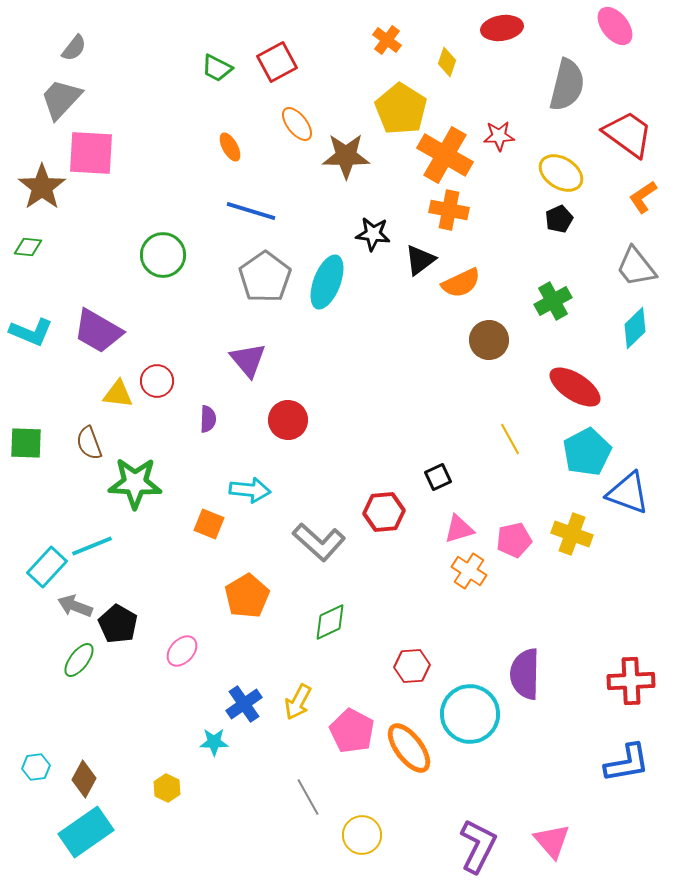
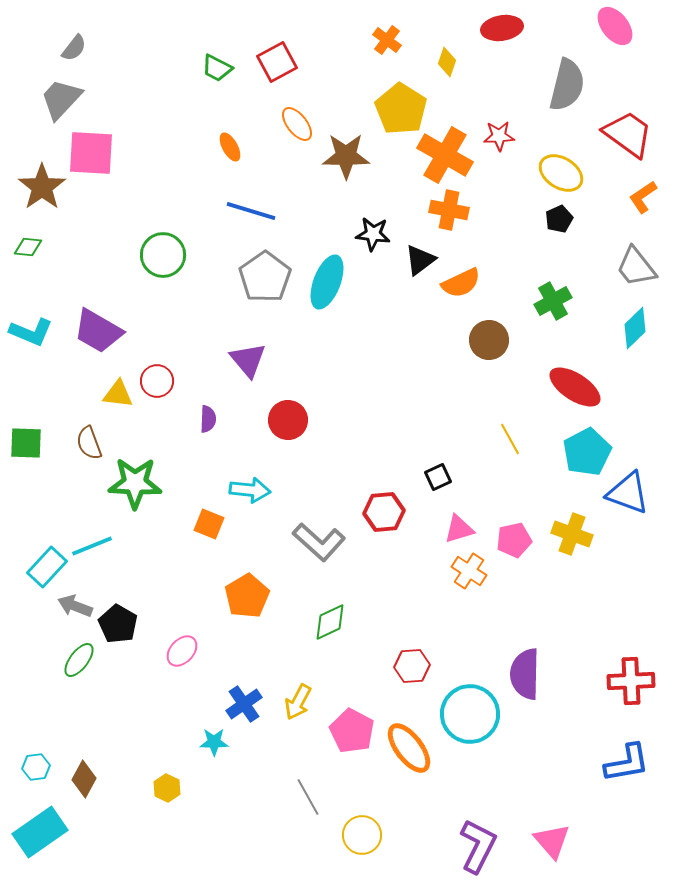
cyan rectangle at (86, 832): moved 46 px left
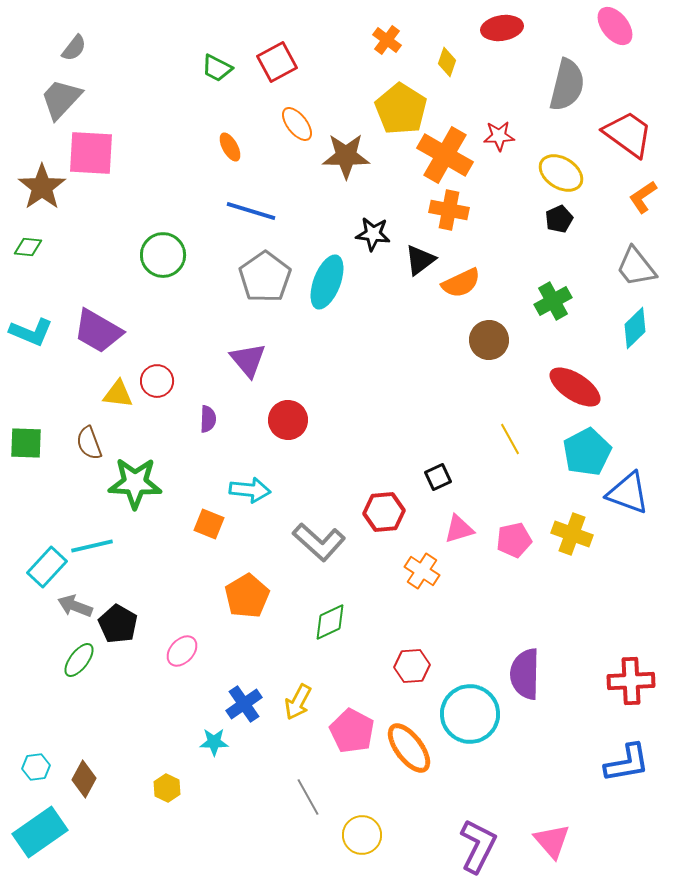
cyan line at (92, 546): rotated 9 degrees clockwise
orange cross at (469, 571): moved 47 px left
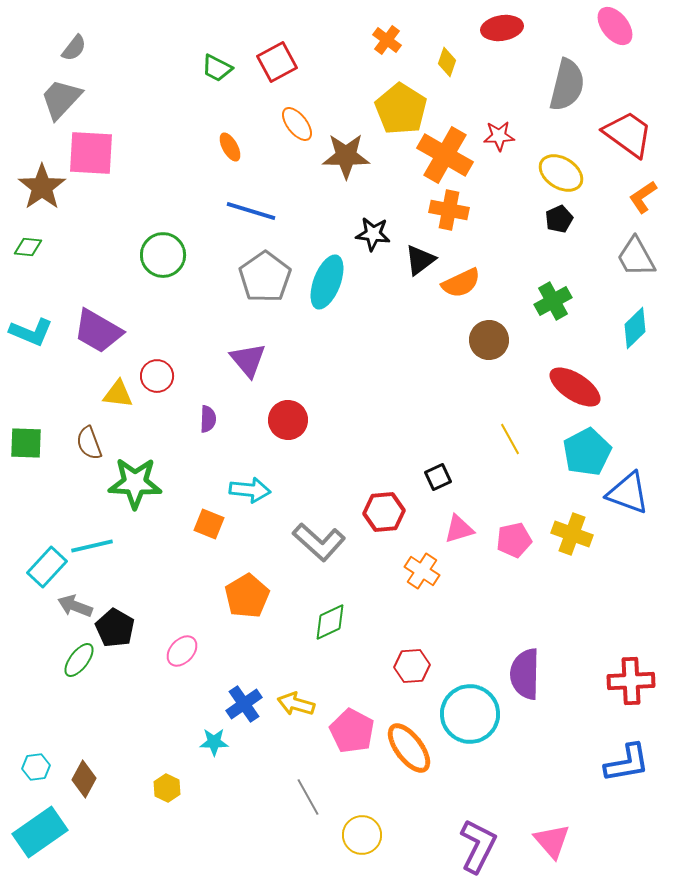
gray trapezoid at (636, 267): moved 10 px up; rotated 9 degrees clockwise
red circle at (157, 381): moved 5 px up
black pentagon at (118, 624): moved 3 px left, 4 px down
yellow arrow at (298, 702): moved 2 px left, 2 px down; rotated 78 degrees clockwise
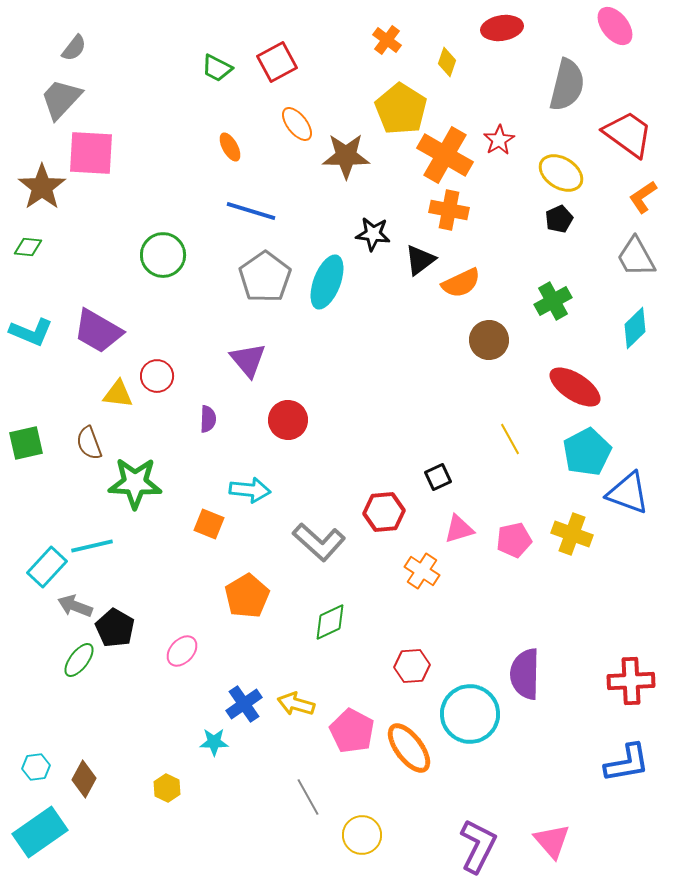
red star at (499, 136): moved 4 px down; rotated 28 degrees counterclockwise
green square at (26, 443): rotated 15 degrees counterclockwise
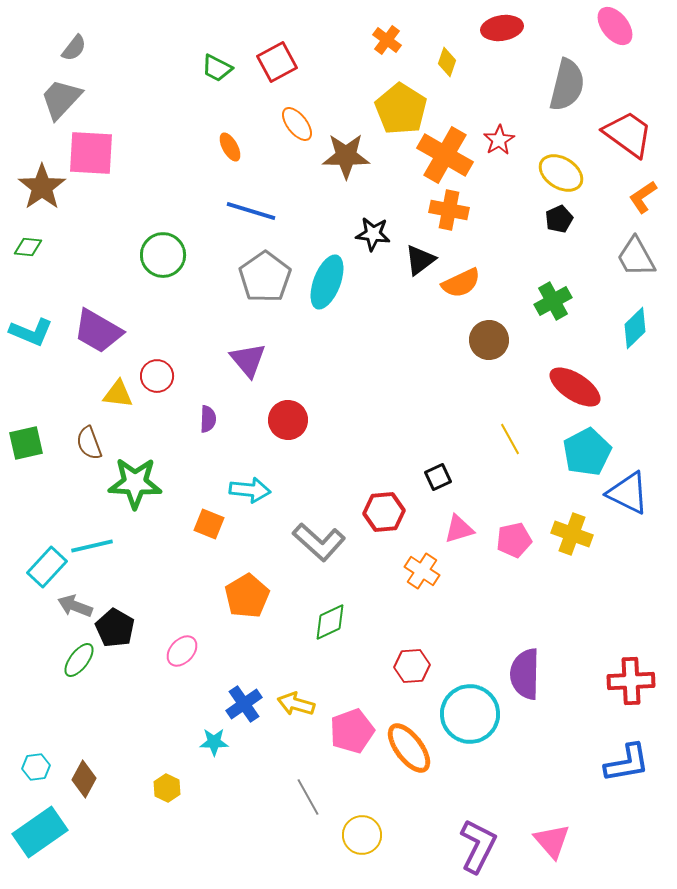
blue triangle at (628, 493): rotated 6 degrees clockwise
pink pentagon at (352, 731): rotated 24 degrees clockwise
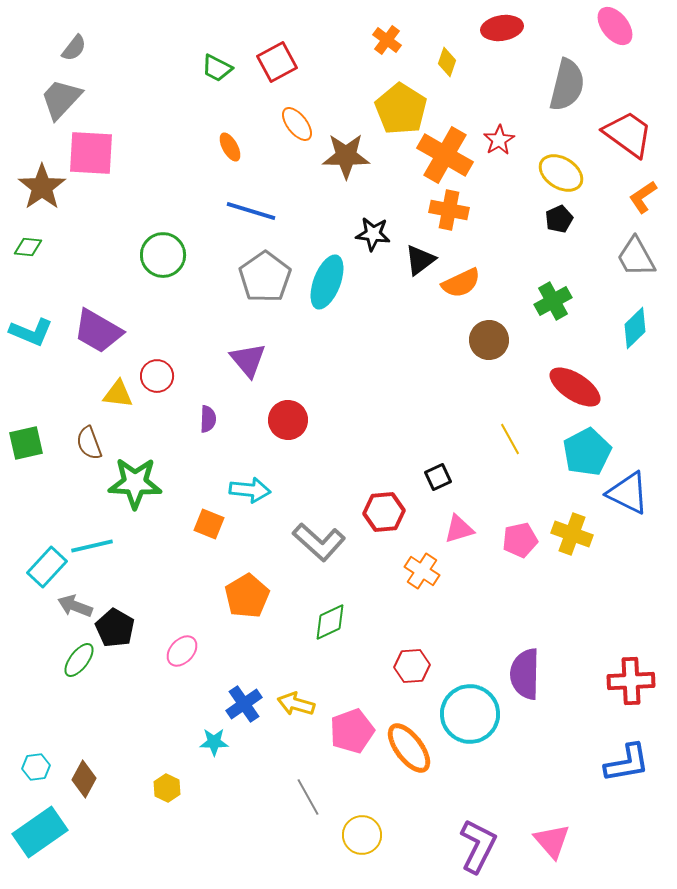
pink pentagon at (514, 540): moved 6 px right
